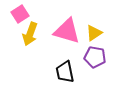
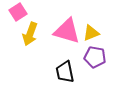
pink square: moved 2 px left, 2 px up
yellow triangle: moved 3 px left; rotated 12 degrees clockwise
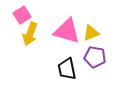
pink square: moved 4 px right, 3 px down
black trapezoid: moved 2 px right, 3 px up
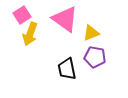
pink triangle: moved 2 px left, 12 px up; rotated 20 degrees clockwise
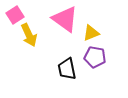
pink square: moved 7 px left
yellow arrow: moved 1 px left, 1 px down; rotated 45 degrees counterclockwise
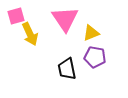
pink square: moved 1 px right, 1 px down; rotated 18 degrees clockwise
pink triangle: rotated 20 degrees clockwise
yellow arrow: moved 1 px right, 1 px up
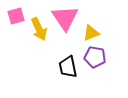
pink triangle: moved 1 px up
yellow arrow: moved 9 px right, 5 px up
black trapezoid: moved 1 px right, 2 px up
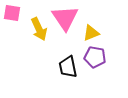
pink square: moved 4 px left, 3 px up; rotated 24 degrees clockwise
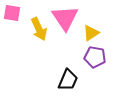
yellow triangle: rotated 12 degrees counterclockwise
black trapezoid: moved 13 px down; rotated 145 degrees counterclockwise
